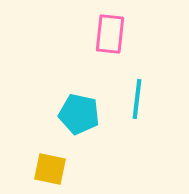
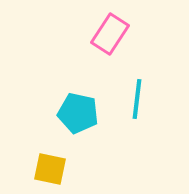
pink rectangle: rotated 27 degrees clockwise
cyan pentagon: moved 1 px left, 1 px up
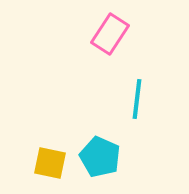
cyan pentagon: moved 22 px right, 44 px down; rotated 12 degrees clockwise
yellow square: moved 6 px up
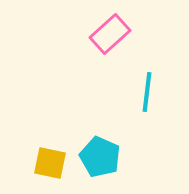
pink rectangle: rotated 15 degrees clockwise
cyan line: moved 10 px right, 7 px up
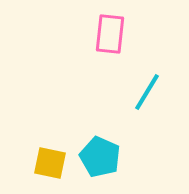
pink rectangle: rotated 42 degrees counterclockwise
cyan line: rotated 24 degrees clockwise
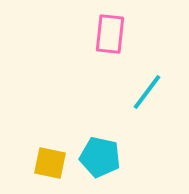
cyan line: rotated 6 degrees clockwise
cyan pentagon: rotated 12 degrees counterclockwise
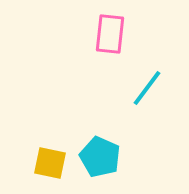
cyan line: moved 4 px up
cyan pentagon: rotated 12 degrees clockwise
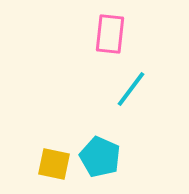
cyan line: moved 16 px left, 1 px down
yellow square: moved 4 px right, 1 px down
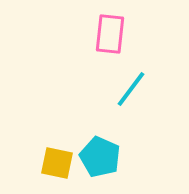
yellow square: moved 3 px right, 1 px up
